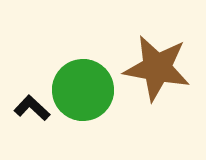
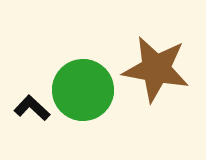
brown star: moved 1 px left, 1 px down
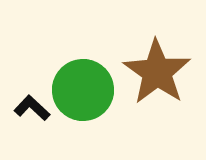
brown star: moved 1 px right, 3 px down; rotated 24 degrees clockwise
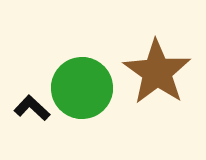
green circle: moved 1 px left, 2 px up
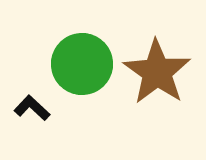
green circle: moved 24 px up
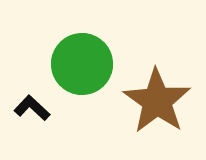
brown star: moved 29 px down
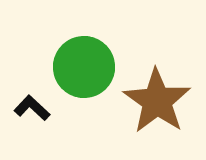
green circle: moved 2 px right, 3 px down
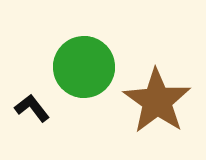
black L-shape: rotated 9 degrees clockwise
